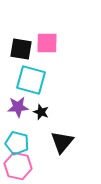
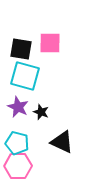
pink square: moved 3 px right
cyan square: moved 6 px left, 4 px up
purple star: rotated 30 degrees clockwise
black triangle: rotated 45 degrees counterclockwise
pink hexagon: rotated 12 degrees counterclockwise
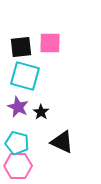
black square: moved 2 px up; rotated 15 degrees counterclockwise
black star: rotated 14 degrees clockwise
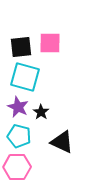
cyan square: moved 1 px down
cyan pentagon: moved 2 px right, 7 px up
pink hexagon: moved 1 px left, 1 px down
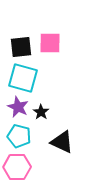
cyan square: moved 2 px left, 1 px down
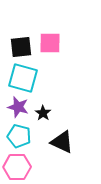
purple star: rotated 10 degrees counterclockwise
black star: moved 2 px right, 1 px down
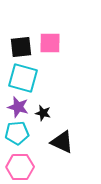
black star: rotated 21 degrees counterclockwise
cyan pentagon: moved 2 px left, 3 px up; rotated 20 degrees counterclockwise
pink hexagon: moved 3 px right
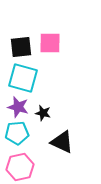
pink hexagon: rotated 12 degrees counterclockwise
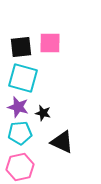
cyan pentagon: moved 3 px right
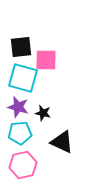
pink square: moved 4 px left, 17 px down
pink hexagon: moved 3 px right, 2 px up
